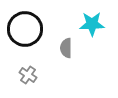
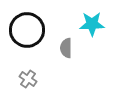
black circle: moved 2 px right, 1 px down
gray cross: moved 4 px down
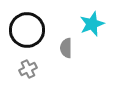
cyan star: rotated 20 degrees counterclockwise
gray cross: moved 10 px up; rotated 30 degrees clockwise
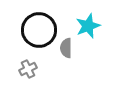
cyan star: moved 4 px left, 2 px down
black circle: moved 12 px right
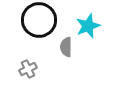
black circle: moved 10 px up
gray semicircle: moved 1 px up
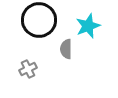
gray semicircle: moved 2 px down
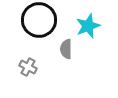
gray cross: moved 2 px up; rotated 36 degrees counterclockwise
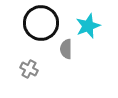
black circle: moved 2 px right, 3 px down
gray cross: moved 1 px right, 2 px down
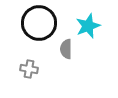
black circle: moved 2 px left
gray cross: rotated 18 degrees counterclockwise
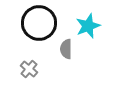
gray cross: rotated 30 degrees clockwise
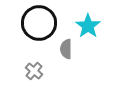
cyan star: rotated 15 degrees counterclockwise
gray cross: moved 5 px right, 2 px down
